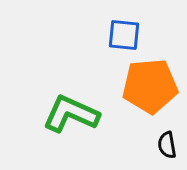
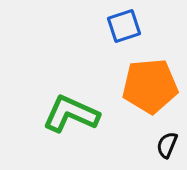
blue square: moved 9 px up; rotated 24 degrees counterclockwise
black semicircle: rotated 32 degrees clockwise
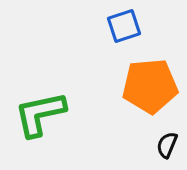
green L-shape: moved 31 px left; rotated 36 degrees counterclockwise
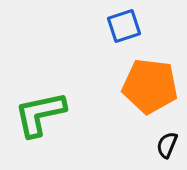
orange pentagon: rotated 12 degrees clockwise
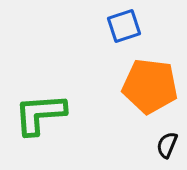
green L-shape: rotated 8 degrees clockwise
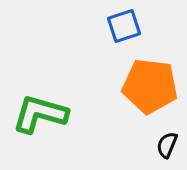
green L-shape: rotated 20 degrees clockwise
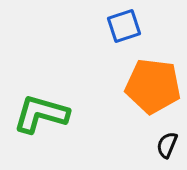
orange pentagon: moved 3 px right
green L-shape: moved 1 px right
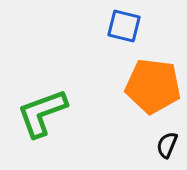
blue square: rotated 32 degrees clockwise
green L-shape: moved 1 px right, 1 px up; rotated 36 degrees counterclockwise
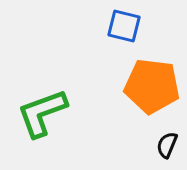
orange pentagon: moved 1 px left
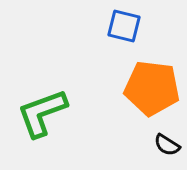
orange pentagon: moved 2 px down
black semicircle: rotated 80 degrees counterclockwise
